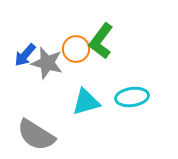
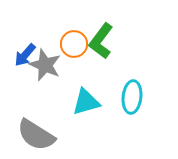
orange circle: moved 2 px left, 5 px up
gray star: moved 2 px left, 2 px down; rotated 8 degrees clockwise
cyan ellipse: rotated 76 degrees counterclockwise
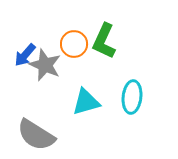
green L-shape: moved 3 px right; rotated 12 degrees counterclockwise
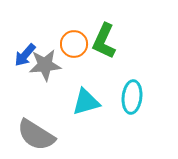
gray star: rotated 28 degrees counterclockwise
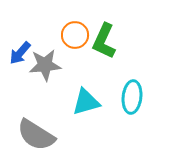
orange circle: moved 1 px right, 9 px up
blue arrow: moved 5 px left, 2 px up
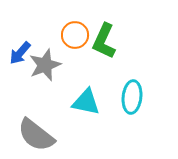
gray star: rotated 16 degrees counterclockwise
cyan triangle: rotated 28 degrees clockwise
gray semicircle: rotated 6 degrees clockwise
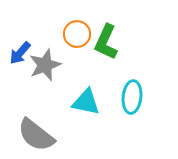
orange circle: moved 2 px right, 1 px up
green L-shape: moved 2 px right, 1 px down
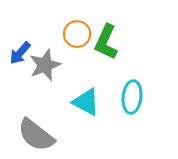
cyan triangle: rotated 16 degrees clockwise
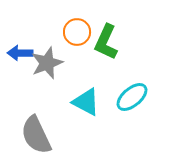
orange circle: moved 2 px up
blue arrow: rotated 50 degrees clockwise
gray star: moved 2 px right, 2 px up
cyan ellipse: rotated 44 degrees clockwise
gray semicircle: rotated 27 degrees clockwise
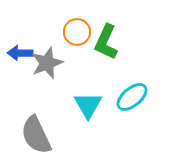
cyan triangle: moved 2 px right, 3 px down; rotated 32 degrees clockwise
